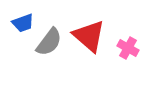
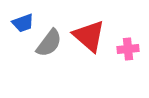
gray semicircle: moved 1 px down
pink cross: moved 1 px down; rotated 35 degrees counterclockwise
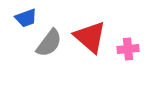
blue trapezoid: moved 3 px right, 5 px up
red triangle: moved 1 px right, 1 px down
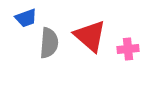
red triangle: moved 1 px up
gray semicircle: rotated 32 degrees counterclockwise
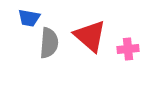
blue trapezoid: moved 3 px right; rotated 30 degrees clockwise
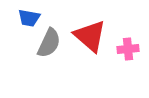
gray semicircle: rotated 20 degrees clockwise
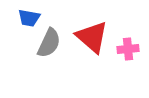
red triangle: moved 2 px right, 1 px down
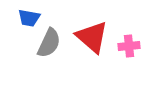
pink cross: moved 1 px right, 3 px up
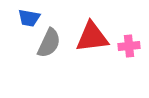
red triangle: rotated 48 degrees counterclockwise
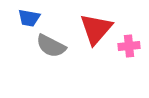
red triangle: moved 4 px right, 8 px up; rotated 42 degrees counterclockwise
gray semicircle: moved 2 px right, 3 px down; rotated 92 degrees clockwise
